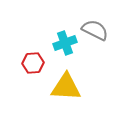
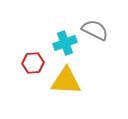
yellow triangle: moved 6 px up
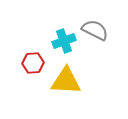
cyan cross: moved 1 px left, 2 px up
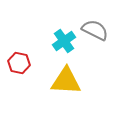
cyan cross: rotated 15 degrees counterclockwise
red hexagon: moved 14 px left; rotated 15 degrees clockwise
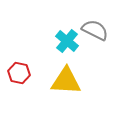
cyan cross: moved 3 px right; rotated 15 degrees counterclockwise
red hexagon: moved 10 px down
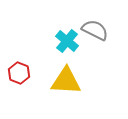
red hexagon: rotated 10 degrees clockwise
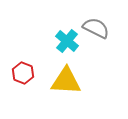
gray semicircle: moved 1 px right, 2 px up
red hexagon: moved 4 px right
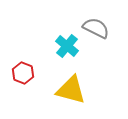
cyan cross: moved 5 px down
yellow triangle: moved 5 px right, 9 px down; rotated 12 degrees clockwise
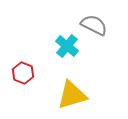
gray semicircle: moved 2 px left, 3 px up
yellow triangle: moved 1 px right, 5 px down; rotated 32 degrees counterclockwise
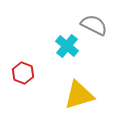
yellow triangle: moved 7 px right
